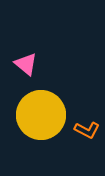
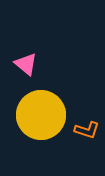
orange L-shape: rotated 10 degrees counterclockwise
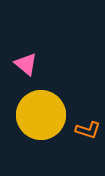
orange L-shape: moved 1 px right
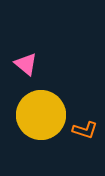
orange L-shape: moved 3 px left
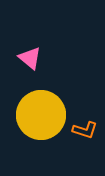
pink triangle: moved 4 px right, 6 px up
